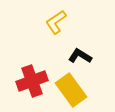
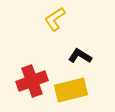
yellow L-shape: moved 1 px left, 3 px up
yellow rectangle: rotated 68 degrees counterclockwise
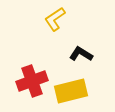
black L-shape: moved 1 px right, 2 px up
yellow rectangle: moved 1 px down
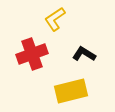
black L-shape: moved 3 px right
red cross: moved 27 px up
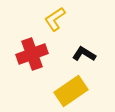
yellow rectangle: rotated 20 degrees counterclockwise
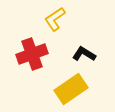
yellow rectangle: moved 2 px up
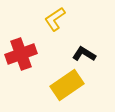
red cross: moved 11 px left
yellow rectangle: moved 4 px left, 4 px up
